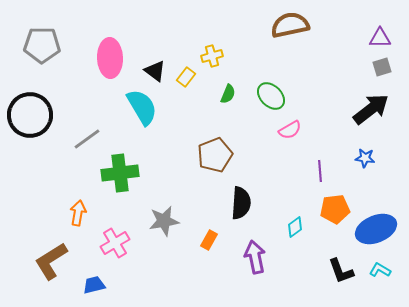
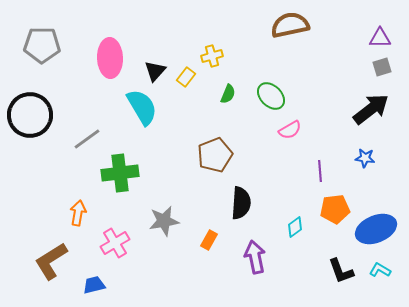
black triangle: rotated 35 degrees clockwise
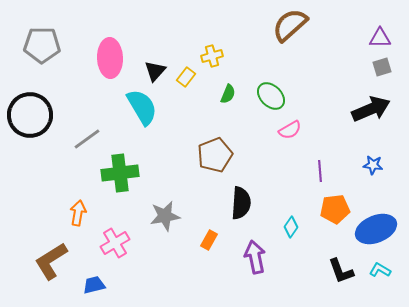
brown semicircle: rotated 30 degrees counterclockwise
black arrow: rotated 15 degrees clockwise
blue star: moved 8 px right, 7 px down
gray star: moved 1 px right, 5 px up
cyan diamond: moved 4 px left; rotated 20 degrees counterclockwise
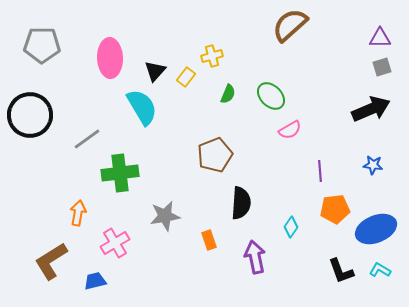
orange rectangle: rotated 48 degrees counterclockwise
blue trapezoid: moved 1 px right, 4 px up
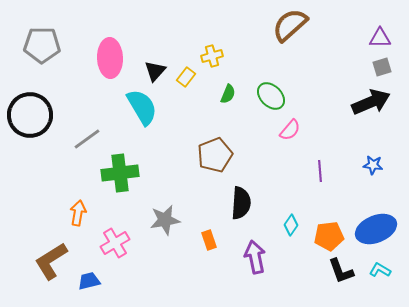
black arrow: moved 7 px up
pink semicircle: rotated 20 degrees counterclockwise
orange pentagon: moved 6 px left, 27 px down
gray star: moved 4 px down
cyan diamond: moved 2 px up
blue trapezoid: moved 6 px left
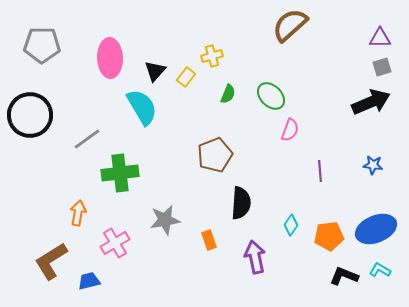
pink semicircle: rotated 20 degrees counterclockwise
black L-shape: moved 3 px right, 5 px down; rotated 132 degrees clockwise
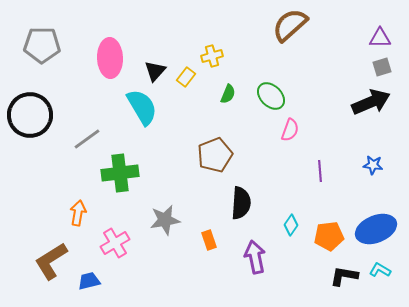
black L-shape: rotated 12 degrees counterclockwise
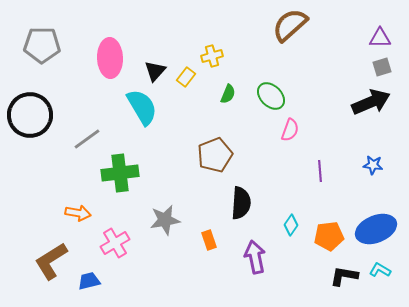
orange arrow: rotated 90 degrees clockwise
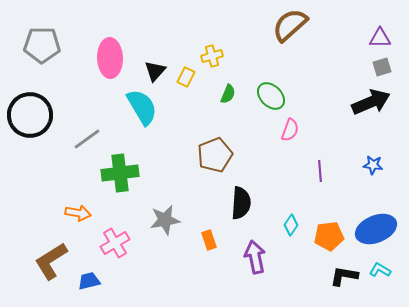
yellow rectangle: rotated 12 degrees counterclockwise
